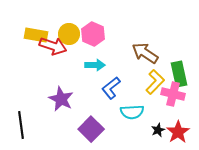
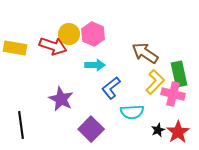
yellow rectangle: moved 21 px left, 13 px down
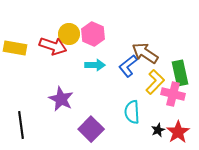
green rectangle: moved 1 px right, 1 px up
blue L-shape: moved 17 px right, 22 px up
cyan semicircle: rotated 90 degrees clockwise
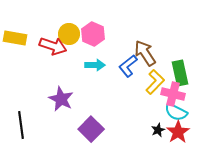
yellow rectangle: moved 10 px up
brown arrow: rotated 24 degrees clockwise
cyan semicircle: moved 44 px right; rotated 60 degrees counterclockwise
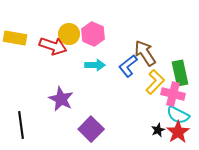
cyan semicircle: moved 2 px right, 3 px down
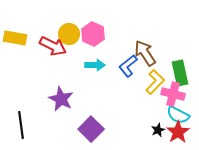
red arrow: rotated 8 degrees clockwise
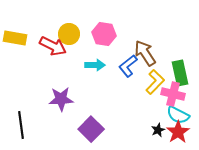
pink hexagon: moved 11 px right; rotated 15 degrees counterclockwise
purple star: rotated 30 degrees counterclockwise
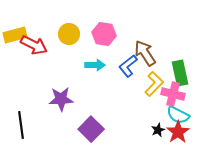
yellow rectangle: moved 3 px up; rotated 25 degrees counterclockwise
red arrow: moved 19 px left, 1 px up
yellow L-shape: moved 1 px left, 2 px down
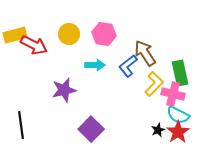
purple star: moved 3 px right, 9 px up; rotated 10 degrees counterclockwise
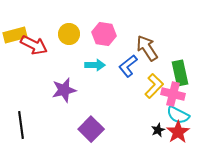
brown arrow: moved 2 px right, 5 px up
yellow L-shape: moved 2 px down
